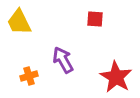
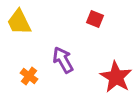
red square: rotated 18 degrees clockwise
orange cross: rotated 36 degrees counterclockwise
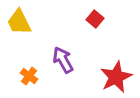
red square: rotated 18 degrees clockwise
red star: rotated 16 degrees clockwise
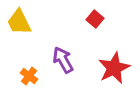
red star: moved 2 px left, 9 px up
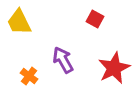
red square: rotated 12 degrees counterclockwise
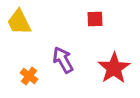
red square: rotated 30 degrees counterclockwise
red star: rotated 8 degrees counterclockwise
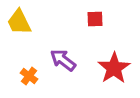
purple arrow: rotated 24 degrees counterclockwise
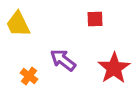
yellow trapezoid: moved 1 px left, 2 px down
